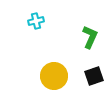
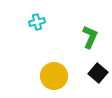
cyan cross: moved 1 px right, 1 px down
black square: moved 4 px right, 3 px up; rotated 30 degrees counterclockwise
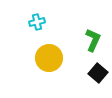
green L-shape: moved 3 px right, 3 px down
yellow circle: moved 5 px left, 18 px up
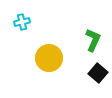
cyan cross: moved 15 px left
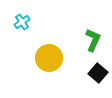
cyan cross: rotated 21 degrees counterclockwise
